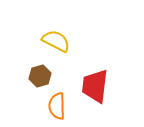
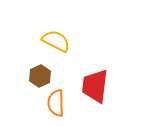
brown hexagon: rotated 10 degrees counterclockwise
orange semicircle: moved 1 px left, 3 px up
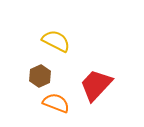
red trapezoid: moved 1 px right, 1 px up; rotated 36 degrees clockwise
orange semicircle: rotated 112 degrees clockwise
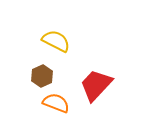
brown hexagon: moved 2 px right
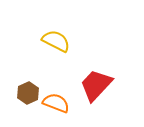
brown hexagon: moved 14 px left, 17 px down
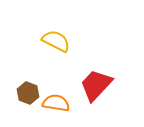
brown hexagon: rotated 15 degrees counterclockwise
orange semicircle: rotated 12 degrees counterclockwise
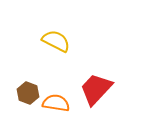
red trapezoid: moved 4 px down
